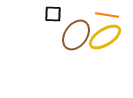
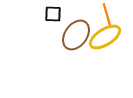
orange line: rotated 65 degrees clockwise
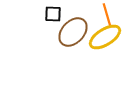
brown ellipse: moved 3 px left, 3 px up; rotated 8 degrees clockwise
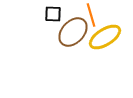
orange line: moved 16 px left
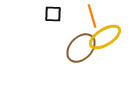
orange line: moved 1 px right, 1 px down
brown ellipse: moved 8 px right, 16 px down
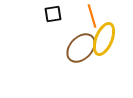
black square: rotated 12 degrees counterclockwise
yellow ellipse: moved 1 px left, 2 px down; rotated 36 degrees counterclockwise
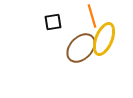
black square: moved 8 px down
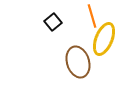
black square: rotated 30 degrees counterclockwise
brown ellipse: moved 3 px left, 14 px down; rotated 60 degrees counterclockwise
